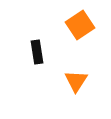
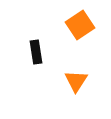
black rectangle: moved 1 px left
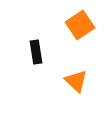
orange triangle: rotated 20 degrees counterclockwise
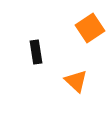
orange square: moved 10 px right, 3 px down
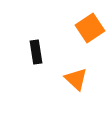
orange triangle: moved 2 px up
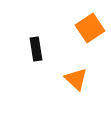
black rectangle: moved 3 px up
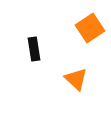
black rectangle: moved 2 px left
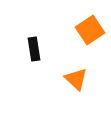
orange square: moved 2 px down
